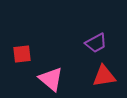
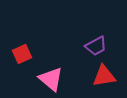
purple trapezoid: moved 3 px down
red square: rotated 18 degrees counterclockwise
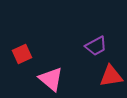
red triangle: moved 7 px right
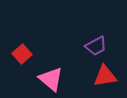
red square: rotated 18 degrees counterclockwise
red triangle: moved 6 px left
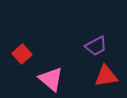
red triangle: moved 1 px right
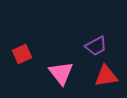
red square: rotated 18 degrees clockwise
pink triangle: moved 10 px right, 6 px up; rotated 12 degrees clockwise
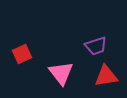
purple trapezoid: rotated 10 degrees clockwise
